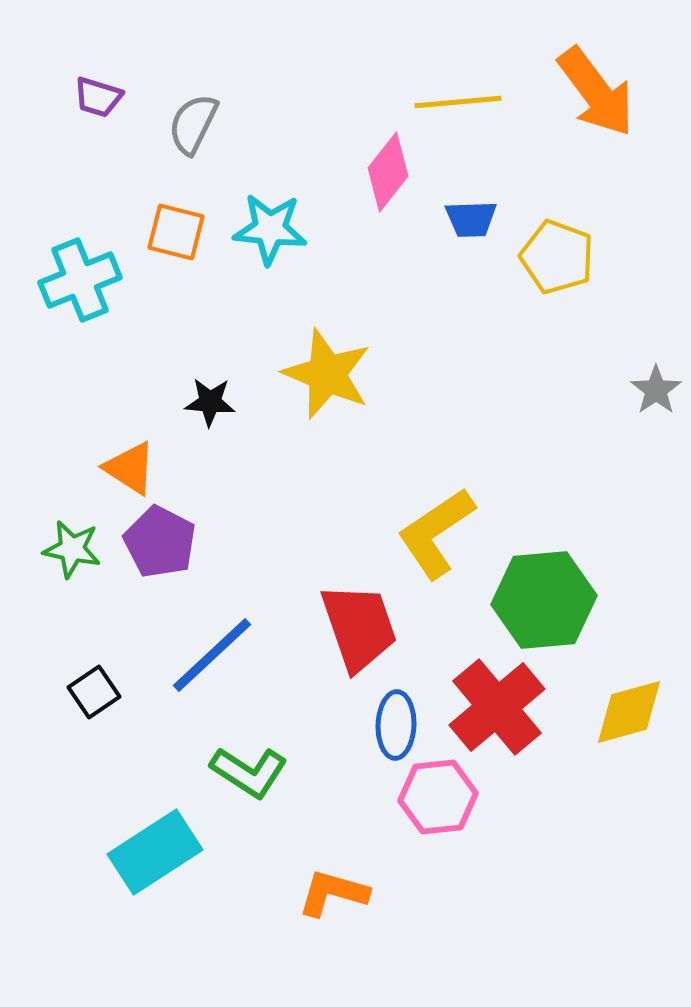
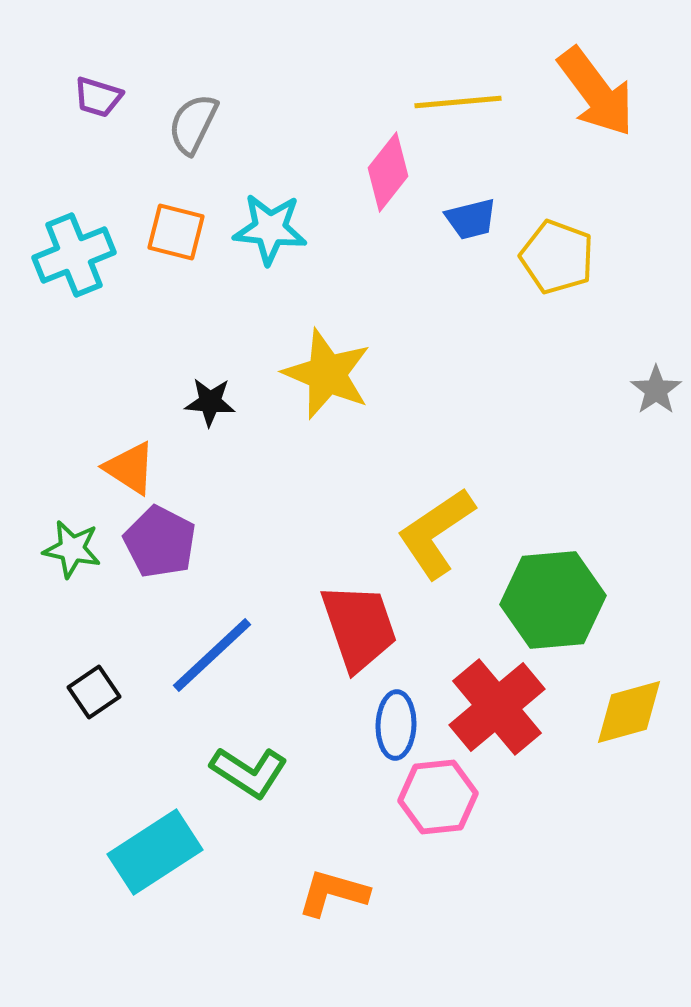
blue trapezoid: rotated 12 degrees counterclockwise
cyan cross: moved 6 px left, 25 px up
green hexagon: moved 9 px right
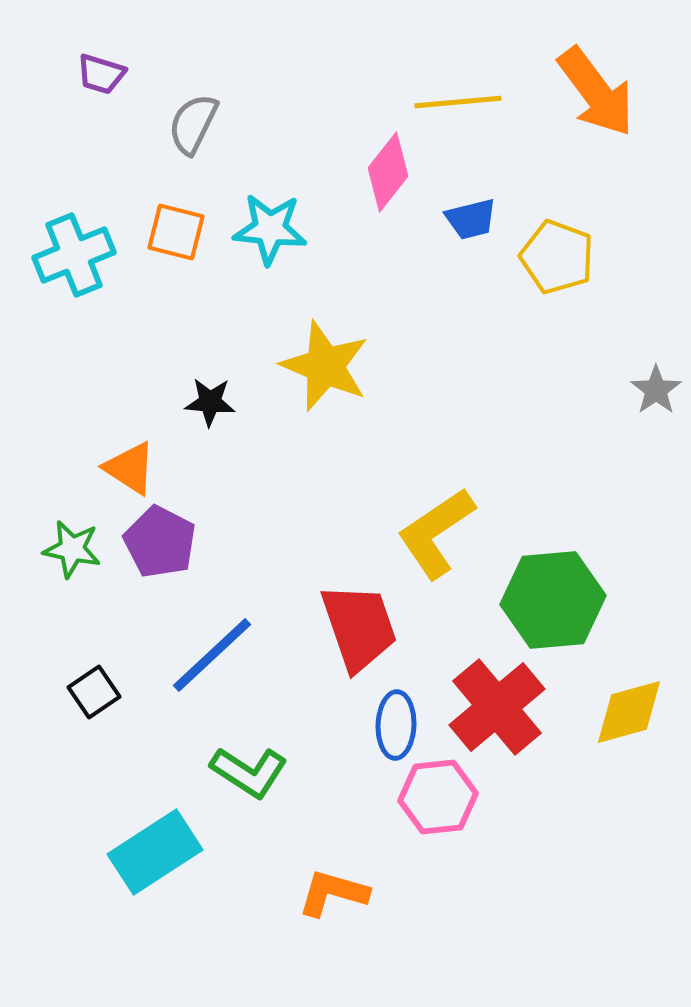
purple trapezoid: moved 3 px right, 23 px up
yellow star: moved 2 px left, 8 px up
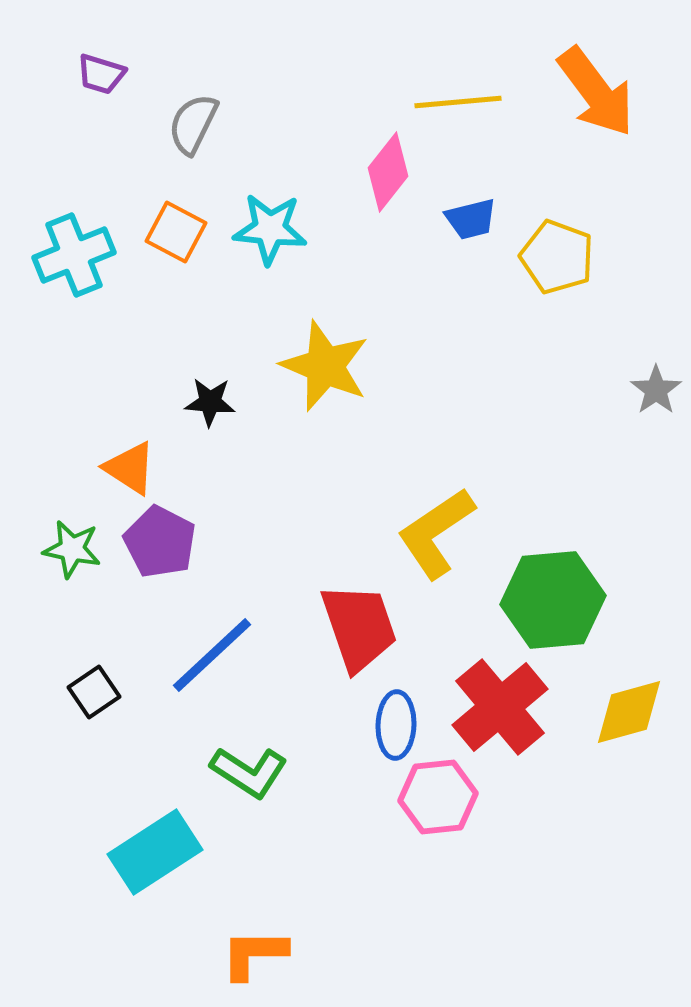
orange square: rotated 14 degrees clockwise
red cross: moved 3 px right
orange L-shape: moved 79 px left, 61 px down; rotated 16 degrees counterclockwise
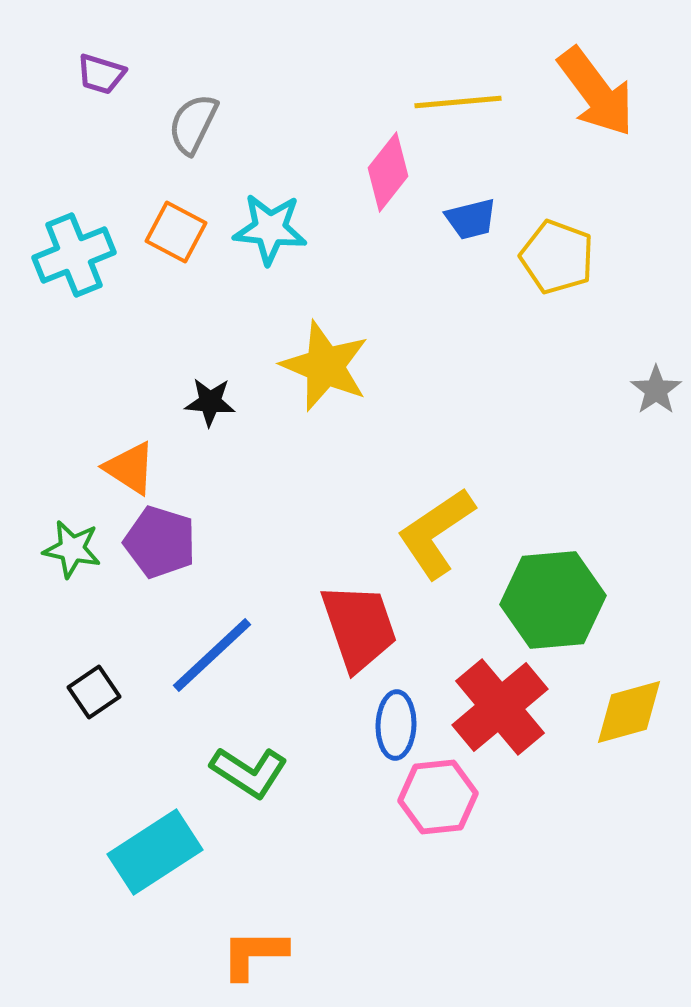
purple pentagon: rotated 10 degrees counterclockwise
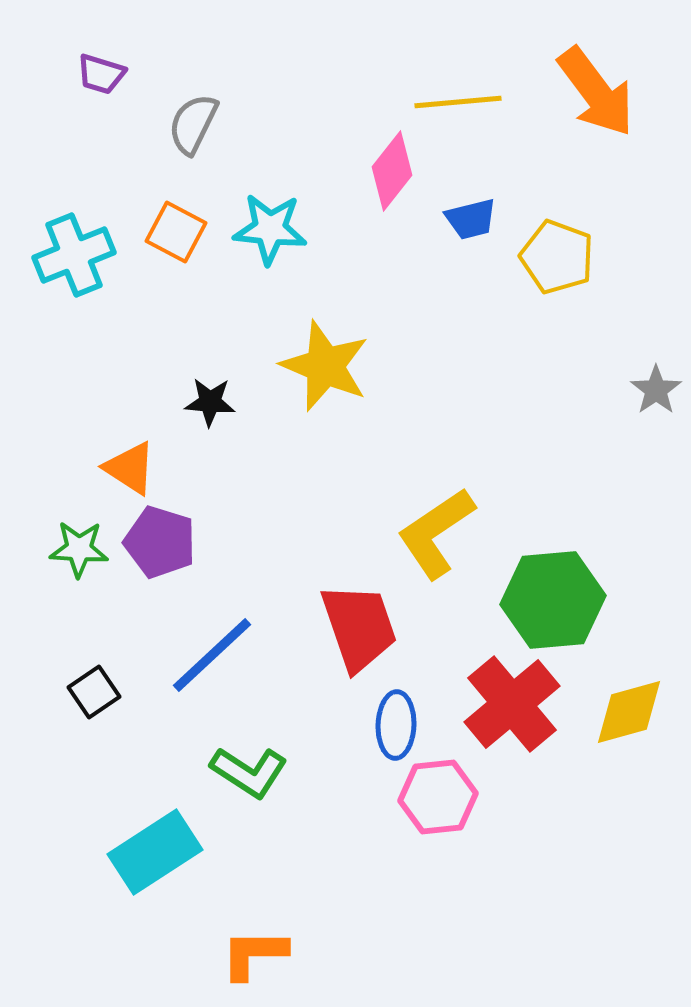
pink diamond: moved 4 px right, 1 px up
green star: moved 7 px right; rotated 8 degrees counterclockwise
red cross: moved 12 px right, 3 px up
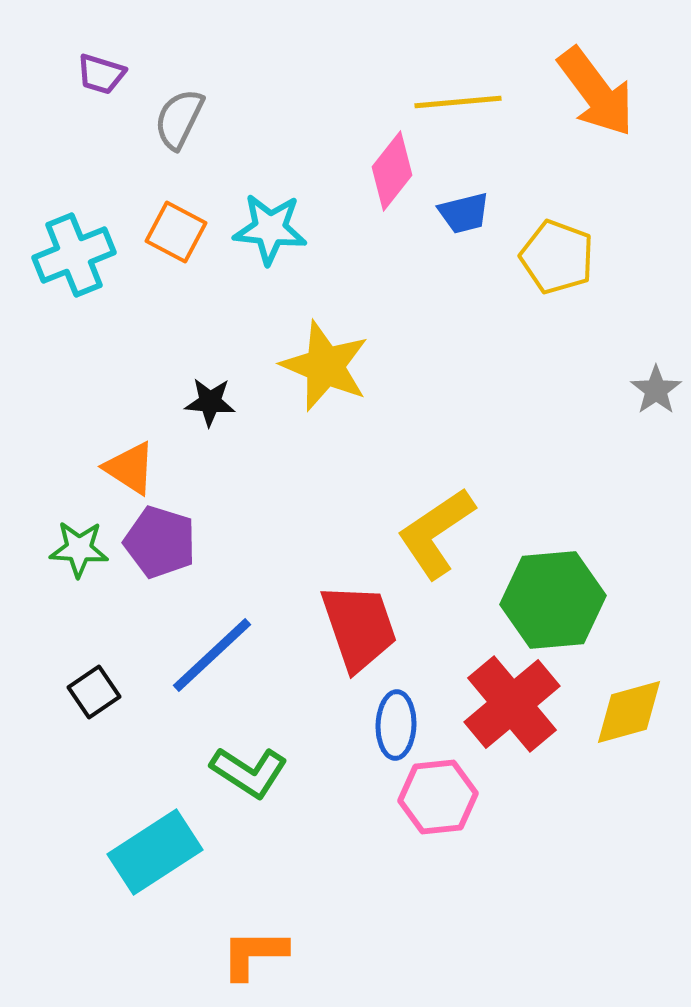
gray semicircle: moved 14 px left, 5 px up
blue trapezoid: moved 7 px left, 6 px up
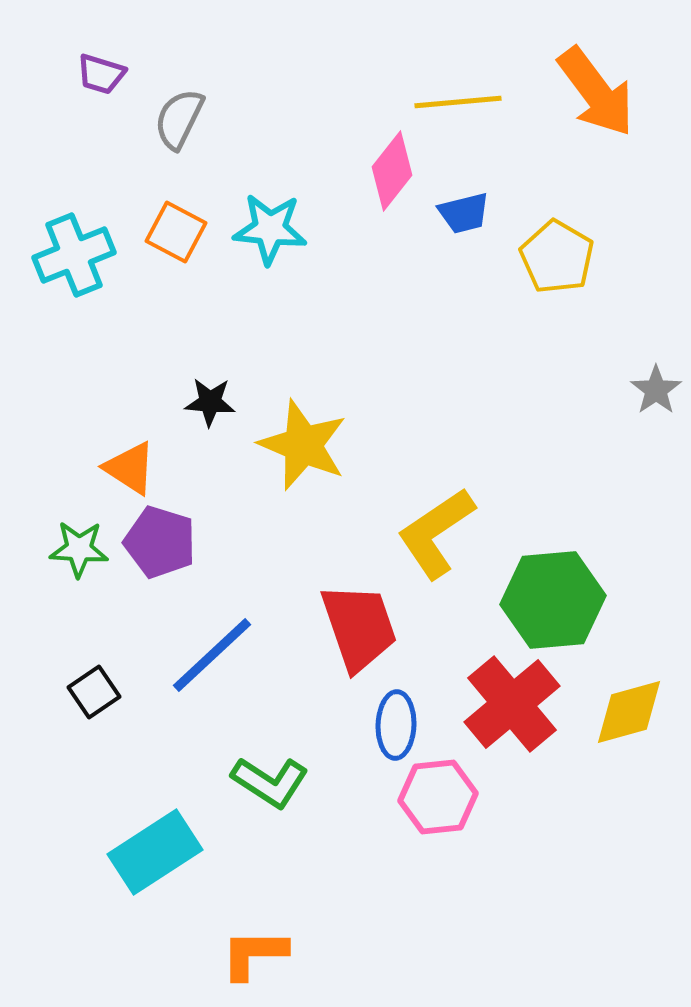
yellow pentagon: rotated 10 degrees clockwise
yellow star: moved 22 px left, 79 px down
green L-shape: moved 21 px right, 10 px down
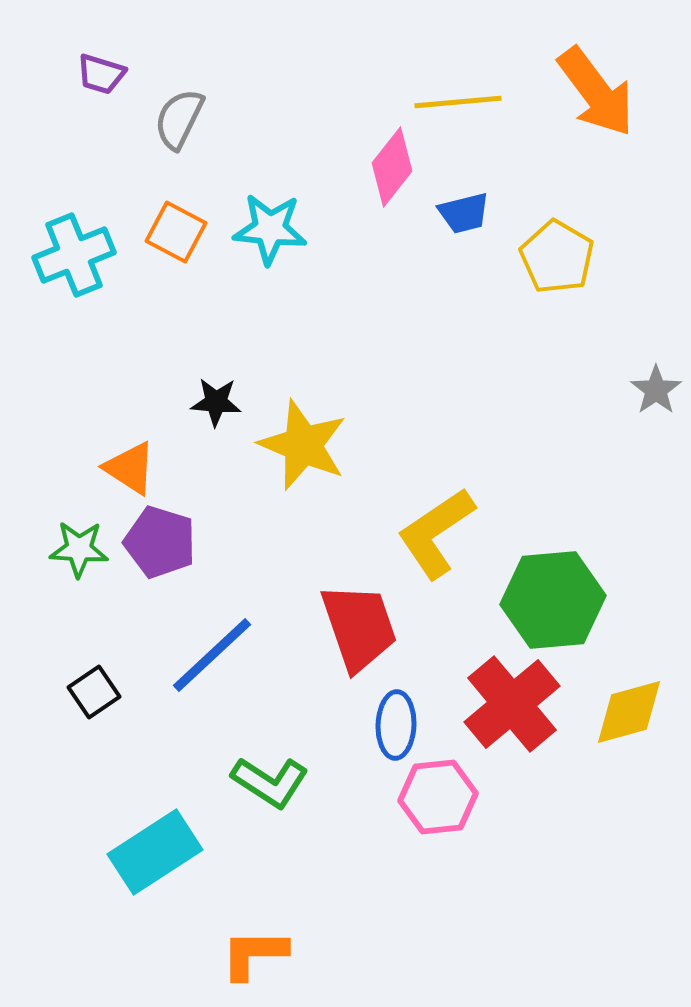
pink diamond: moved 4 px up
black star: moved 6 px right
